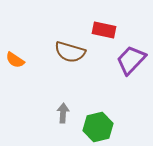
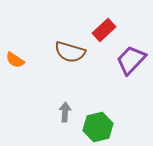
red rectangle: rotated 55 degrees counterclockwise
gray arrow: moved 2 px right, 1 px up
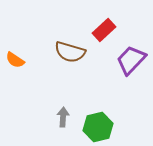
gray arrow: moved 2 px left, 5 px down
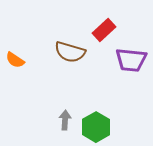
purple trapezoid: rotated 128 degrees counterclockwise
gray arrow: moved 2 px right, 3 px down
green hexagon: moved 2 px left; rotated 16 degrees counterclockwise
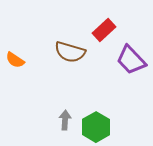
purple trapezoid: rotated 40 degrees clockwise
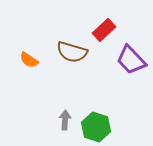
brown semicircle: moved 2 px right
orange semicircle: moved 14 px right
green hexagon: rotated 12 degrees counterclockwise
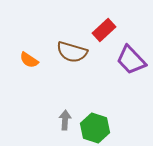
green hexagon: moved 1 px left, 1 px down
